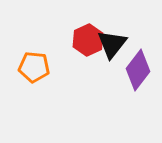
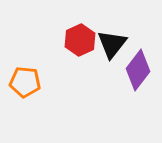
red hexagon: moved 8 px left
orange pentagon: moved 9 px left, 15 px down
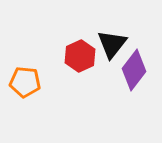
red hexagon: moved 16 px down
purple diamond: moved 4 px left
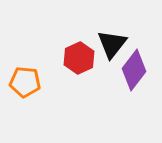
red hexagon: moved 1 px left, 2 px down
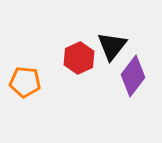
black triangle: moved 2 px down
purple diamond: moved 1 px left, 6 px down
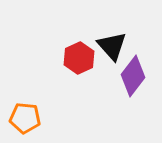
black triangle: rotated 20 degrees counterclockwise
orange pentagon: moved 36 px down
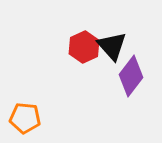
red hexagon: moved 5 px right, 11 px up
purple diamond: moved 2 px left
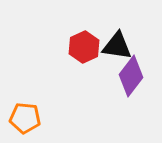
black triangle: moved 5 px right; rotated 40 degrees counterclockwise
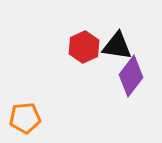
orange pentagon: rotated 12 degrees counterclockwise
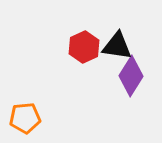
purple diamond: rotated 6 degrees counterclockwise
